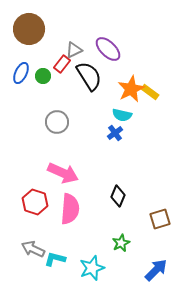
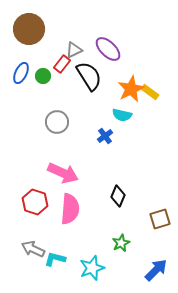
blue cross: moved 10 px left, 3 px down
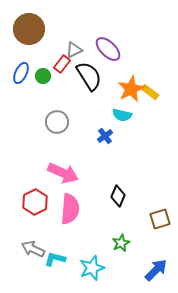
red hexagon: rotated 15 degrees clockwise
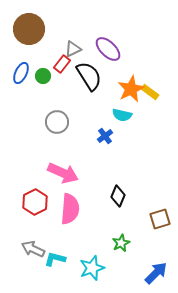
gray triangle: moved 1 px left, 1 px up
blue arrow: moved 3 px down
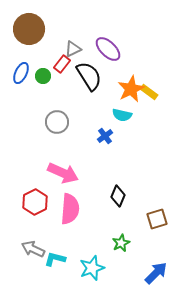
yellow rectangle: moved 1 px left
brown square: moved 3 px left
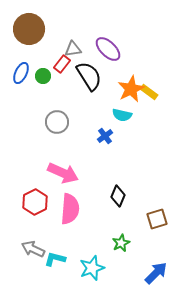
gray triangle: rotated 18 degrees clockwise
